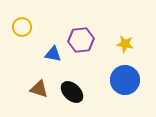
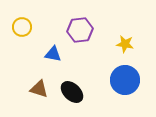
purple hexagon: moved 1 px left, 10 px up
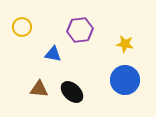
brown triangle: rotated 12 degrees counterclockwise
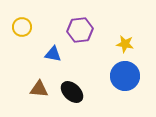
blue circle: moved 4 px up
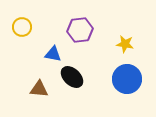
blue circle: moved 2 px right, 3 px down
black ellipse: moved 15 px up
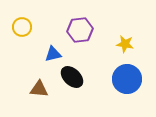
blue triangle: rotated 24 degrees counterclockwise
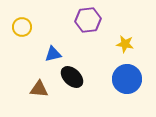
purple hexagon: moved 8 px right, 10 px up
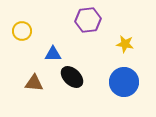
yellow circle: moved 4 px down
blue triangle: rotated 12 degrees clockwise
blue circle: moved 3 px left, 3 px down
brown triangle: moved 5 px left, 6 px up
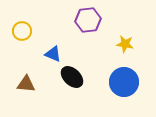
blue triangle: rotated 24 degrees clockwise
brown triangle: moved 8 px left, 1 px down
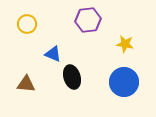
yellow circle: moved 5 px right, 7 px up
black ellipse: rotated 30 degrees clockwise
